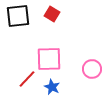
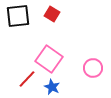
pink square: rotated 36 degrees clockwise
pink circle: moved 1 px right, 1 px up
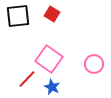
pink circle: moved 1 px right, 4 px up
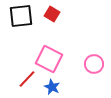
black square: moved 3 px right
pink square: rotated 8 degrees counterclockwise
